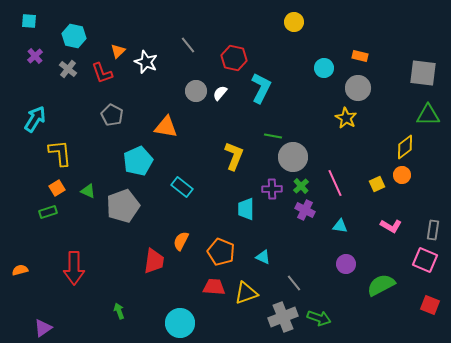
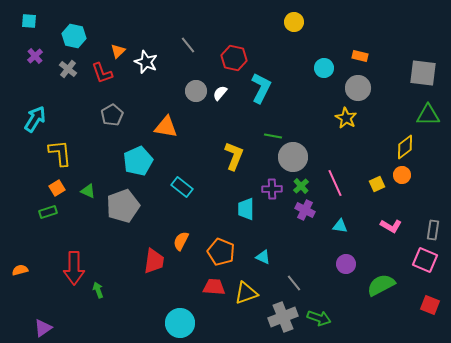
gray pentagon at (112, 115): rotated 15 degrees clockwise
green arrow at (119, 311): moved 21 px left, 21 px up
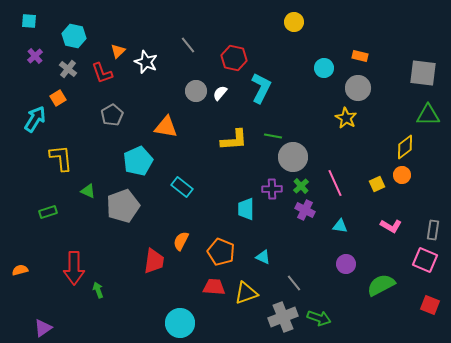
yellow L-shape at (60, 153): moved 1 px right, 5 px down
yellow L-shape at (234, 156): moved 16 px up; rotated 64 degrees clockwise
orange square at (57, 188): moved 1 px right, 90 px up
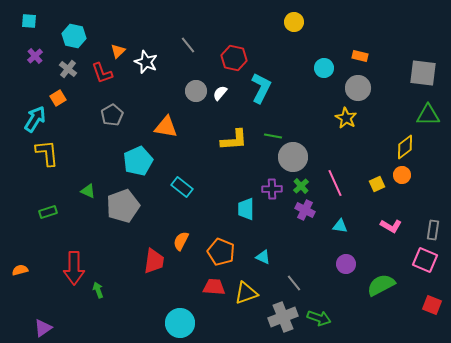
yellow L-shape at (61, 158): moved 14 px left, 5 px up
red square at (430, 305): moved 2 px right
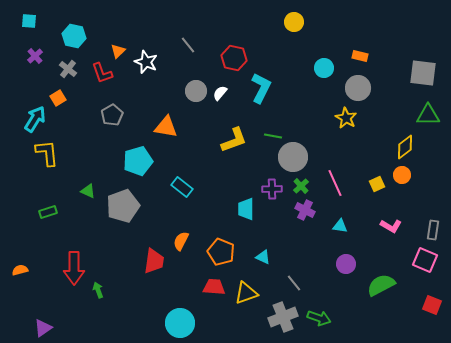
yellow L-shape at (234, 140): rotated 16 degrees counterclockwise
cyan pentagon at (138, 161): rotated 8 degrees clockwise
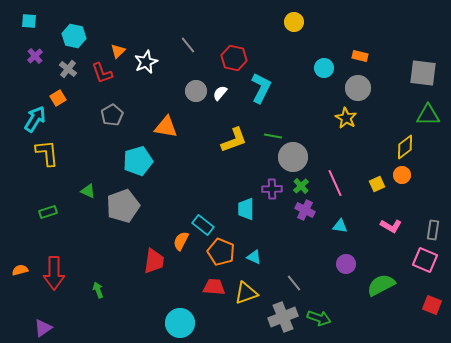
white star at (146, 62): rotated 25 degrees clockwise
cyan rectangle at (182, 187): moved 21 px right, 38 px down
cyan triangle at (263, 257): moved 9 px left
red arrow at (74, 268): moved 20 px left, 5 px down
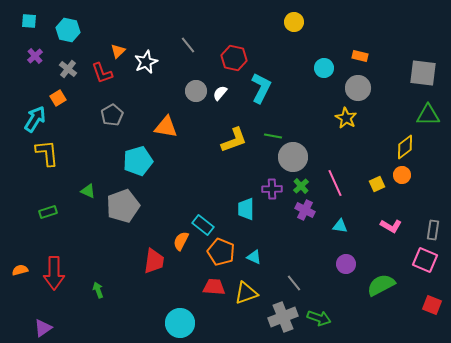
cyan hexagon at (74, 36): moved 6 px left, 6 px up
